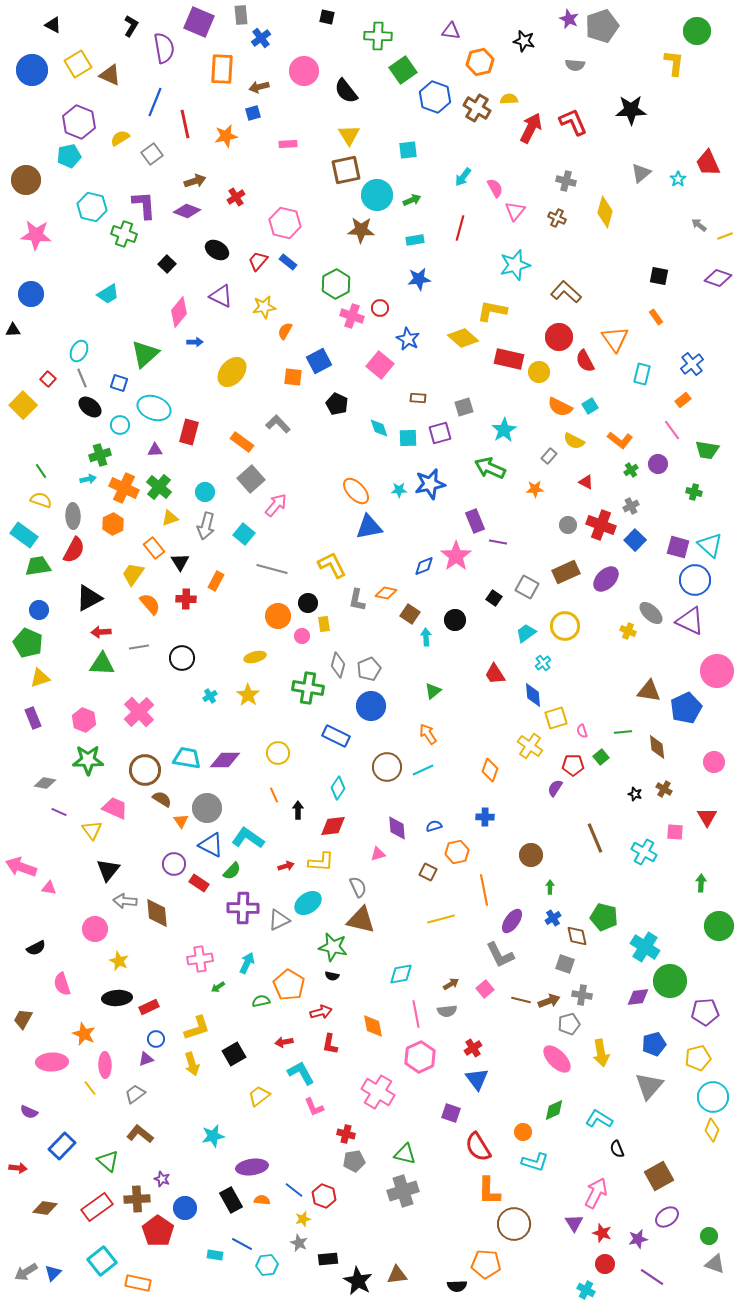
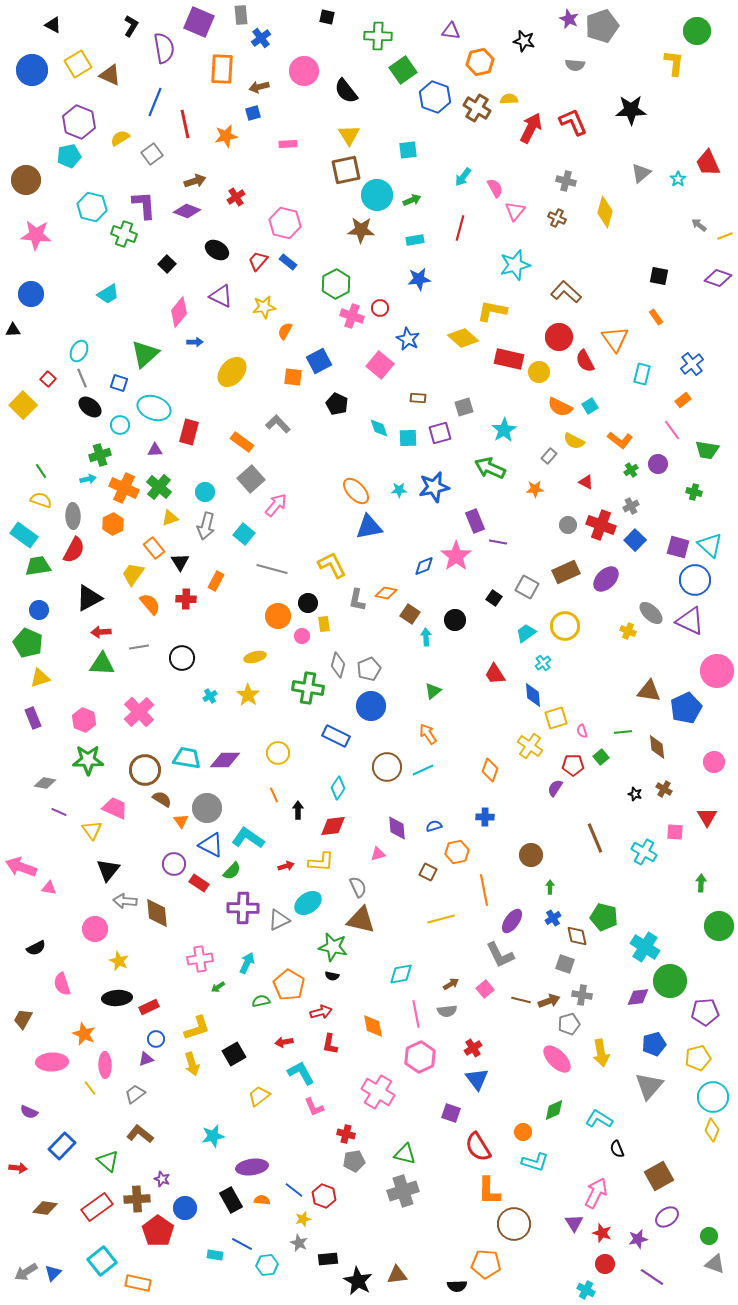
blue star at (430, 484): moved 4 px right, 3 px down
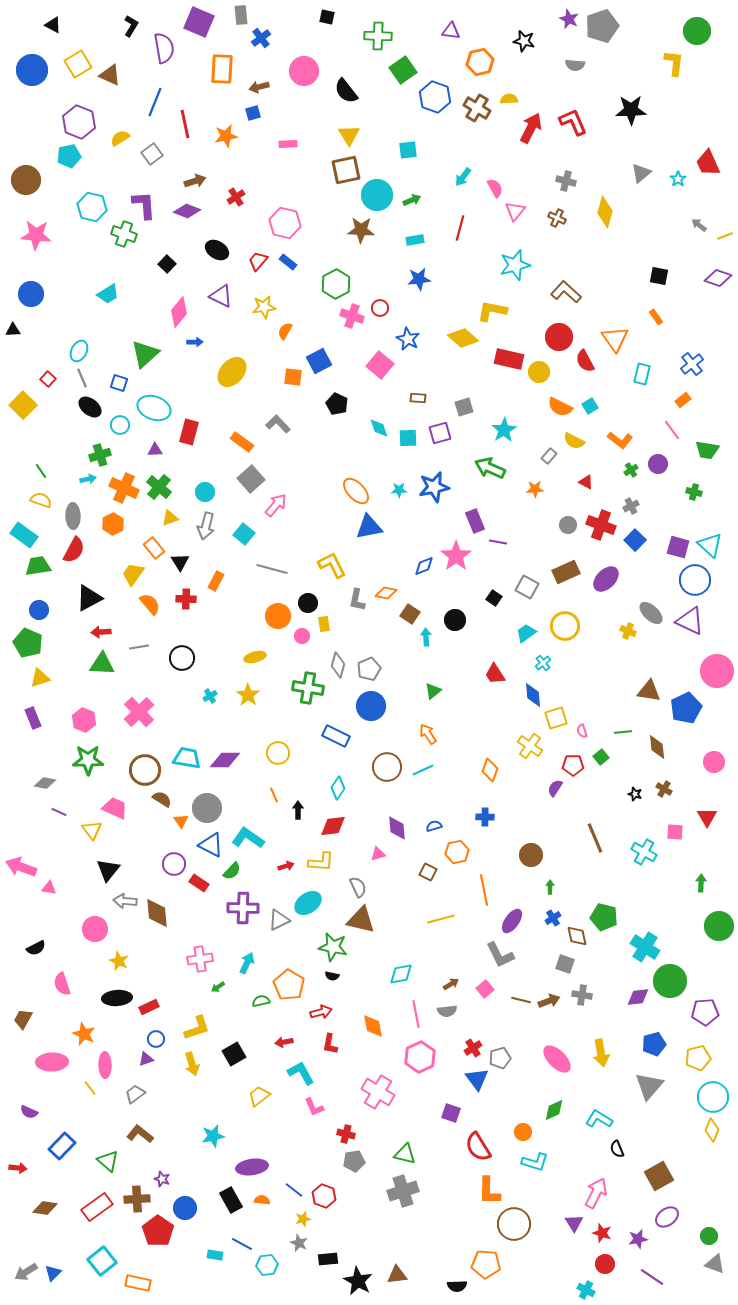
gray pentagon at (569, 1024): moved 69 px left, 34 px down
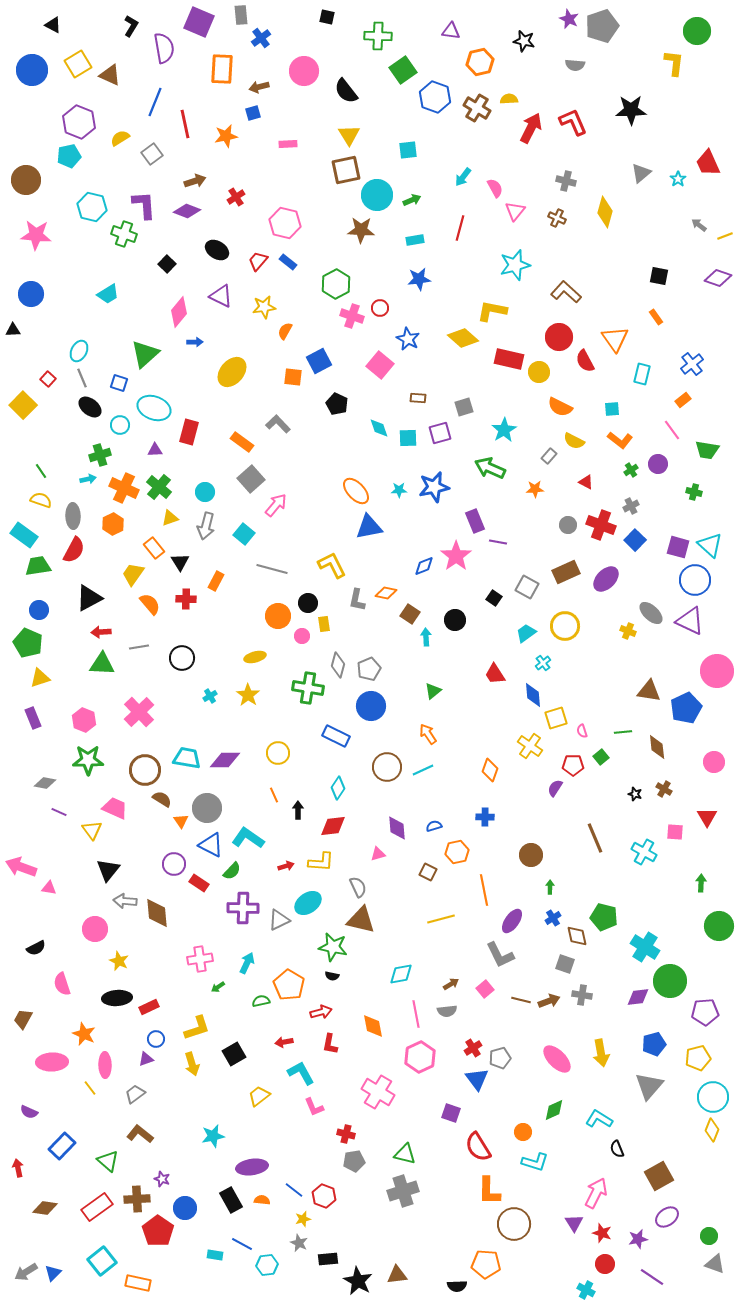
cyan square at (590, 406): moved 22 px right, 3 px down; rotated 28 degrees clockwise
red arrow at (18, 1168): rotated 108 degrees counterclockwise
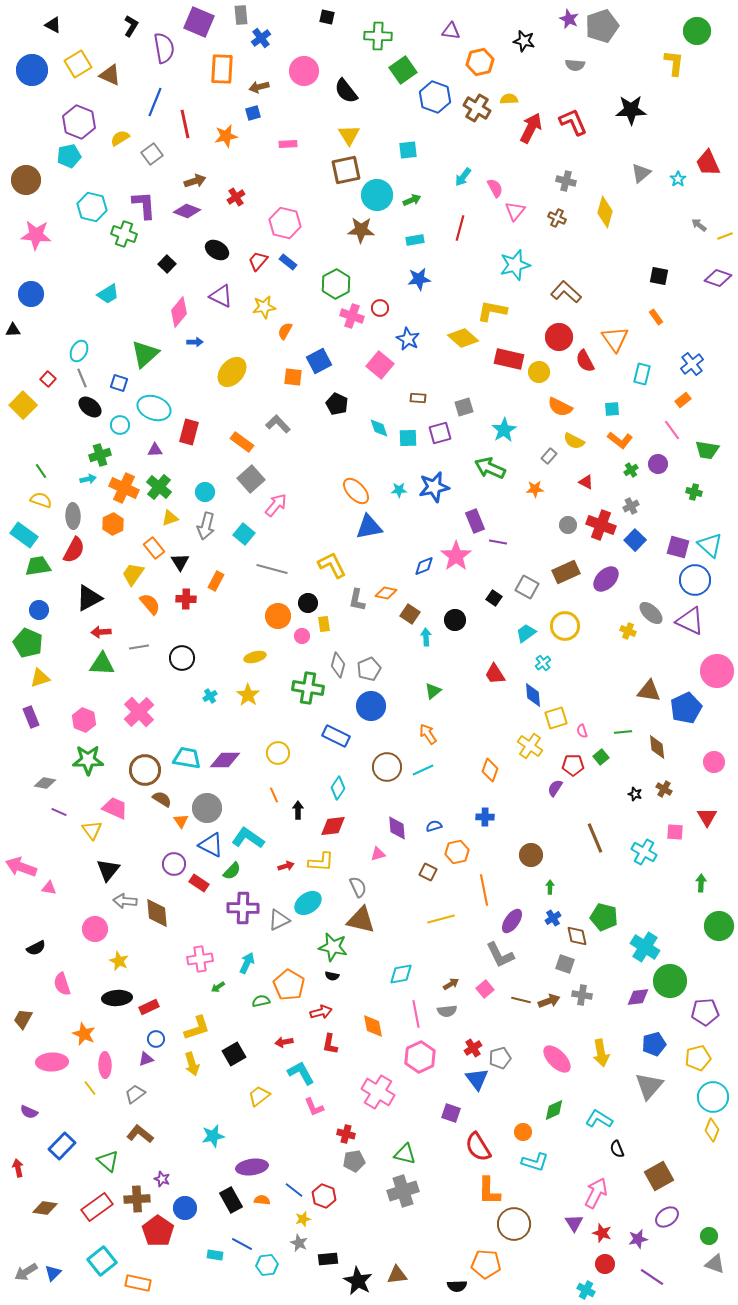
purple rectangle at (33, 718): moved 2 px left, 1 px up
